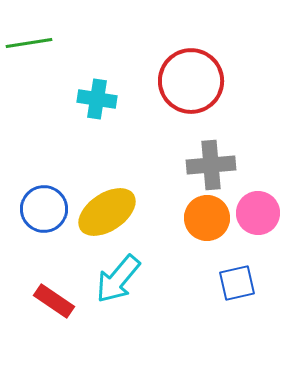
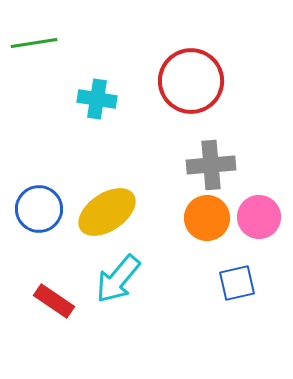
green line: moved 5 px right
blue circle: moved 5 px left
pink circle: moved 1 px right, 4 px down
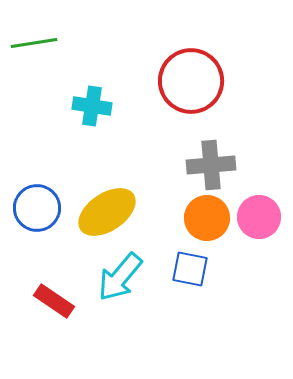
cyan cross: moved 5 px left, 7 px down
blue circle: moved 2 px left, 1 px up
cyan arrow: moved 2 px right, 2 px up
blue square: moved 47 px left, 14 px up; rotated 24 degrees clockwise
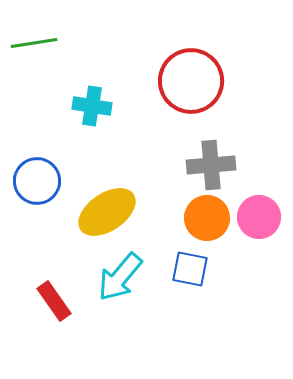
blue circle: moved 27 px up
red rectangle: rotated 21 degrees clockwise
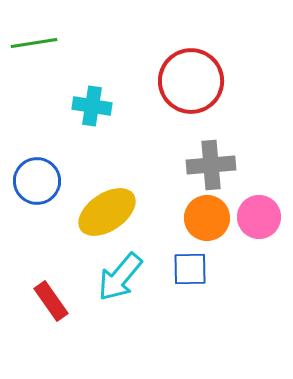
blue square: rotated 12 degrees counterclockwise
red rectangle: moved 3 px left
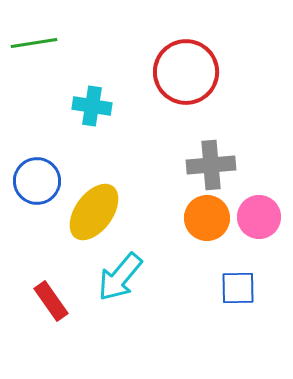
red circle: moved 5 px left, 9 px up
yellow ellipse: moved 13 px left; rotated 20 degrees counterclockwise
blue square: moved 48 px right, 19 px down
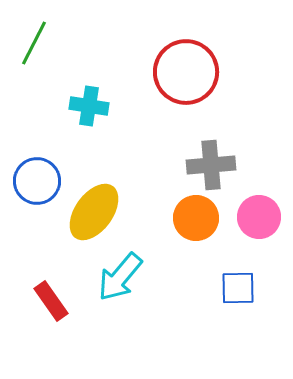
green line: rotated 54 degrees counterclockwise
cyan cross: moved 3 px left
orange circle: moved 11 px left
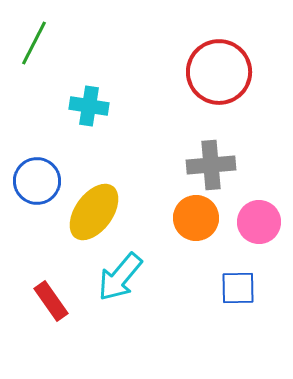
red circle: moved 33 px right
pink circle: moved 5 px down
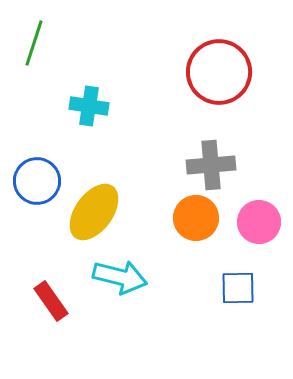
green line: rotated 9 degrees counterclockwise
cyan arrow: rotated 116 degrees counterclockwise
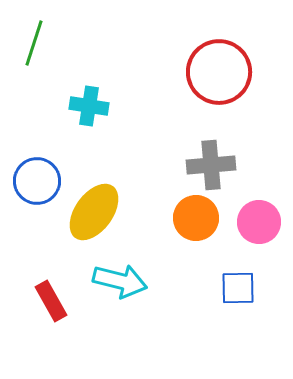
cyan arrow: moved 4 px down
red rectangle: rotated 6 degrees clockwise
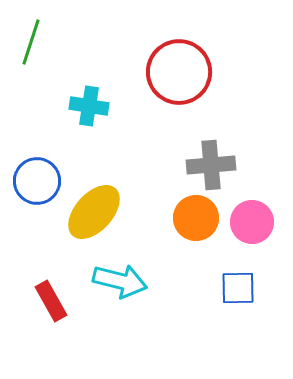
green line: moved 3 px left, 1 px up
red circle: moved 40 px left
yellow ellipse: rotated 6 degrees clockwise
pink circle: moved 7 px left
